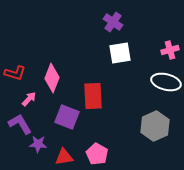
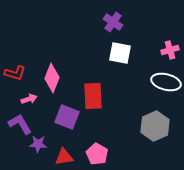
white square: rotated 20 degrees clockwise
pink arrow: rotated 28 degrees clockwise
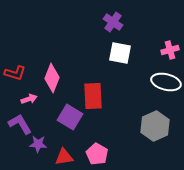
purple square: moved 3 px right; rotated 10 degrees clockwise
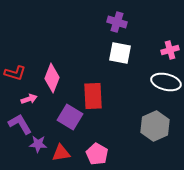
purple cross: moved 4 px right; rotated 18 degrees counterclockwise
red triangle: moved 3 px left, 4 px up
